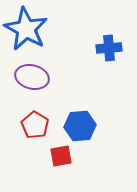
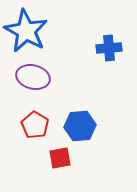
blue star: moved 2 px down
purple ellipse: moved 1 px right
red square: moved 1 px left, 2 px down
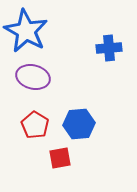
blue hexagon: moved 1 px left, 2 px up
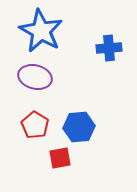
blue star: moved 15 px right
purple ellipse: moved 2 px right
blue hexagon: moved 3 px down
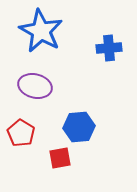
purple ellipse: moved 9 px down
red pentagon: moved 14 px left, 8 px down
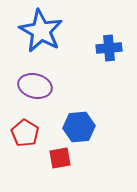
red pentagon: moved 4 px right
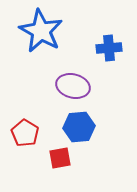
purple ellipse: moved 38 px right
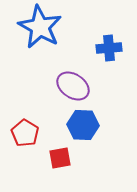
blue star: moved 1 px left, 4 px up
purple ellipse: rotated 20 degrees clockwise
blue hexagon: moved 4 px right, 2 px up; rotated 8 degrees clockwise
